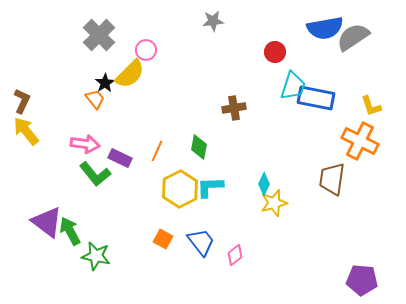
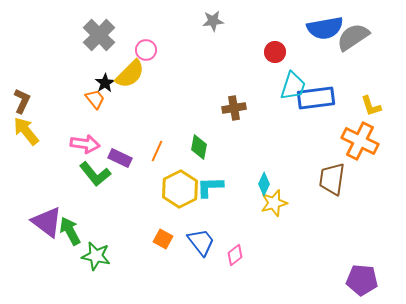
blue rectangle: rotated 18 degrees counterclockwise
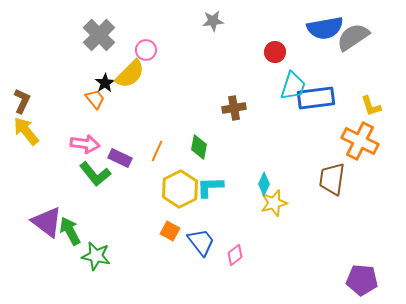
orange square: moved 7 px right, 8 px up
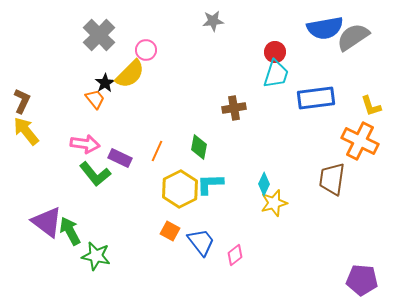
cyan trapezoid: moved 17 px left, 12 px up
cyan L-shape: moved 3 px up
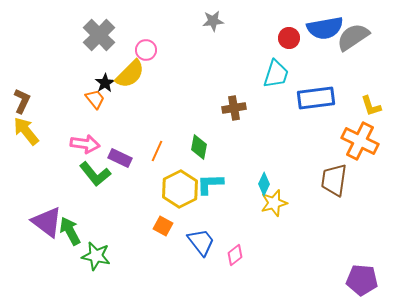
red circle: moved 14 px right, 14 px up
brown trapezoid: moved 2 px right, 1 px down
orange square: moved 7 px left, 5 px up
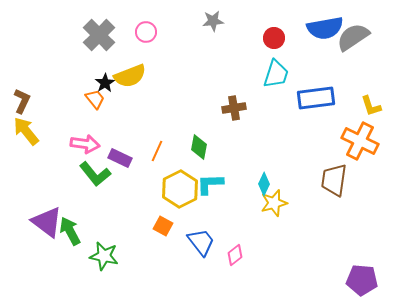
red circle: moved 15 px left
pink circle: moved 18 px up
yellow semicircle: moved 2 px down; rotated 24 degrees clockwise
green star: moved 8 px right
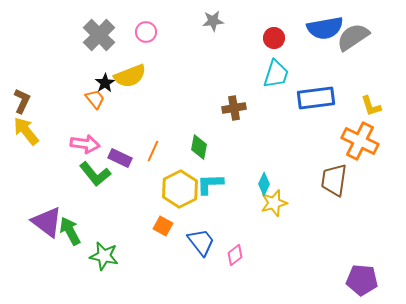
orange line: moved 4 px left
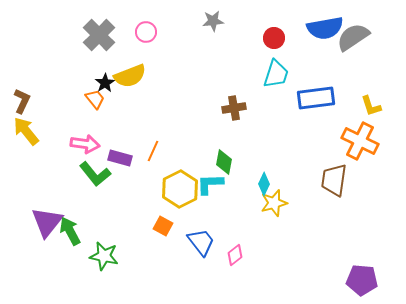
green diamond: moved 25 px right, 15 px down
purple rectangle: rotated 10 degrees counterclockwise
purple triangle: rotated 32 degrees clockwise
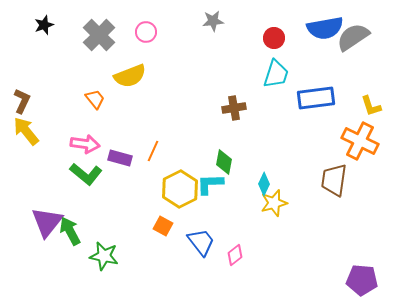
black star: moved 61 px left, 58 px up; rotated 12 degrees clockwise
green L-shape: moved 9 px left; rotated 12 degrees counterclockwise
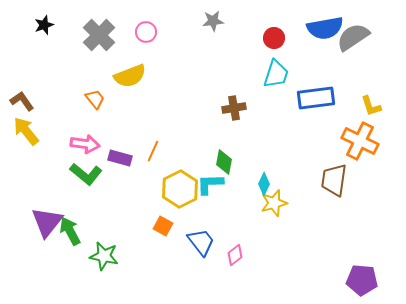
brown L-shape: rotated 60 degrees counterclockwise
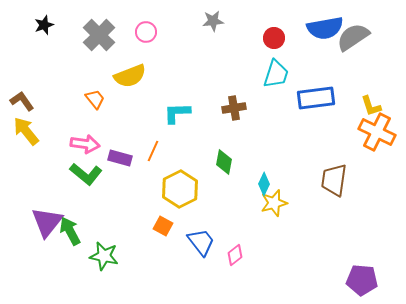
orange cross: moved 17 px right, 9 px up
cyan L-shape: moved 33 px left, 71 px up
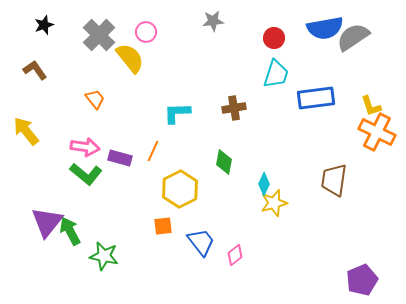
yellow semicircle: moved 18 px up; rotated 108 degrees counterclockwise
brown L-shape: moved 13 px right, 31 px up
pink arrow: moved 3 px down
orange square: rotated 36 degrees counterclockwise
purple pentagon: rotated 28 degrees counterclockwise
